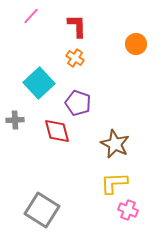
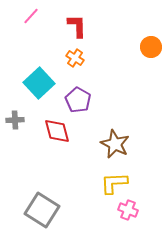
orange circle: moved 15 px right, 3 px down
purple pentagon: moved 3 px up; rotated 10 degrees clockwise
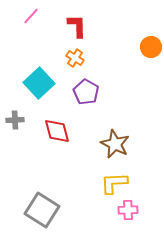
purple pentagon: moved 8 px right, 8 px up
pink cross: rotated 24 degrees counterclockwise
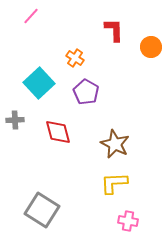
red L-shape: moved 37 px right, 4 px down
red diamond: moved 1 px right, 1 px down
pink cross: moved 11 px down; rotated 12 degrees clockwise
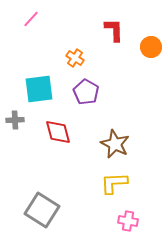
pink line: moved 3 px down
cyan square: moved 6 px down; rotated 36 degrees clockwise
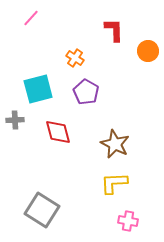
pink line: moved 1 px up
orange circle: moved 3 px left, 4 px down
cyan square: moved 1 px left; rotated 8 degrees counterclockwise
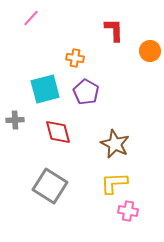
orange circle: moved 2 px right
orange cross: rotated 24 degrees counterclockwise
cyan square: moved 7 px right
gray square: moved 8 px right, 24 px up
pink cross: moved 10 px up
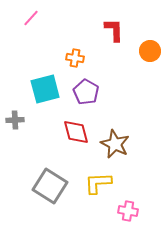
red diamond: moved 18 px right
yellow L-shape: moved 16 px left
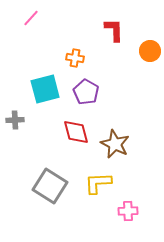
pink cross: rotated 12 degrees counterclockwise
